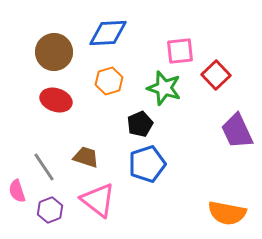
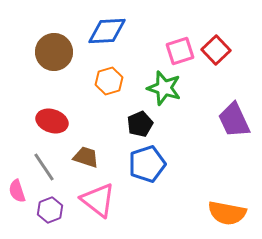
blue diamond: moved 1 px left, 2 px up
pink square: rotated 12 degrees counterclockwise
red square: moved 25 px up
red ellipse: moved 4 px left, 21 px down
purple trapezoid: moved 3 px left, 11 px up
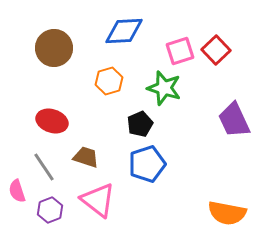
blue diamond: moved 17 px right
brown circle: moved 4 px up
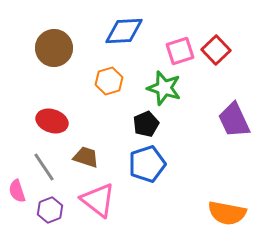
black pentagon: moved 6 px right
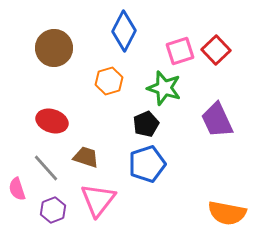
blue diamond: rotated 60 degrees counterclockwise
purple trapezoid: moved 17 px left
gray line: moved 2 px right, 1 px down; rotated 8 degrees counterclockwise
pink semicircle: moved 2 px up
pink triangle: rotated 30 degrees clockwise
purple hexagon: moved 3 px right
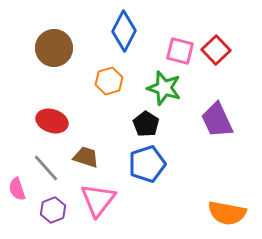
pink square: rotated 32 degrees clockwise
black pentagon: rotated 15 degrees counterclockwise
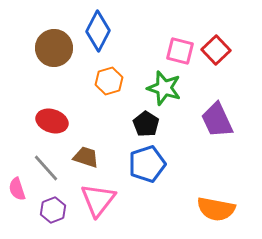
blue diamond: moved 26 px left
orange semicircle: moved 11 px left, 4 px up
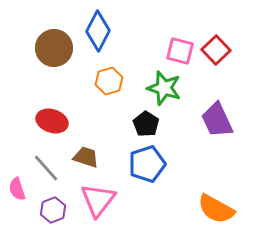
orange semicircle: rotated 18 degrees clockwise
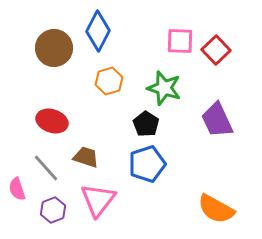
pink square: moved 10 px up; rotated 12 degrees counterclockwise
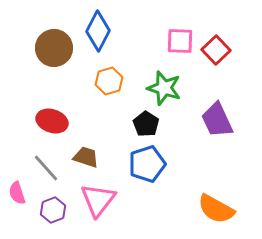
pink semicircle: moved 4 px down
